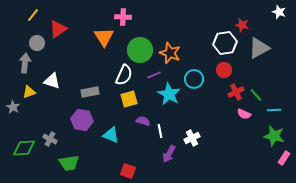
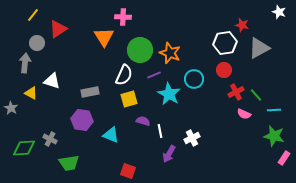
yellow triangle: moved 2 px right, 1 px down; rotated 48 degrees clockwise
gray star: moved 2 px left, 1 px down
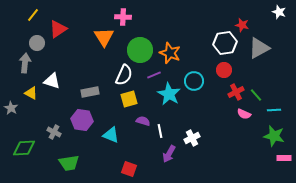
cyan circle: moved 2 px down
gray cross: moved 4 px right, 7 px up
pink rectangle: rotated 56 degrees clockwise
red square: moved 1 px right, 2 px up
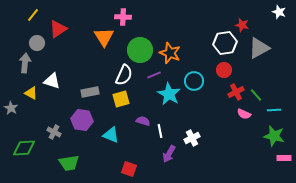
yellow square: moved 8 px left
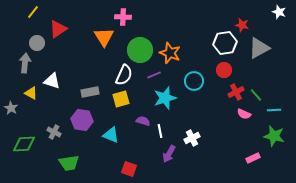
yellow line: moved 3 px up
cyan star: moved 4 px left, 4 px down; rotated 25 degrees clockwise
green diamond: moved 4 px up
pink rectangle: moved 31 px left; rotated 24 degrees counterclockwise
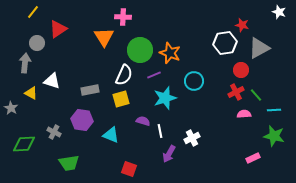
red circle: moved 17 px right
gray rectangle: moved 2 px up
pink semicircle: rotated 152 degrees clockwise
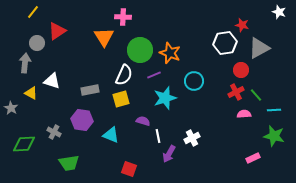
red triangle: moved 1 px left, 2 px down
white line: moved 2 px left, 5 px down
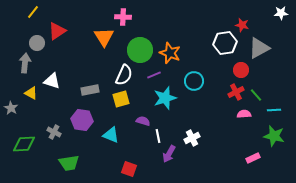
white star: moved 2 px right, 1 px down; rotated 24 degrees counterclockwise
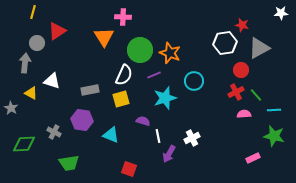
yellow line: rotated 24 degrees counterclockwise
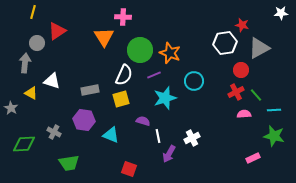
purple hexagon: moved 2 px right
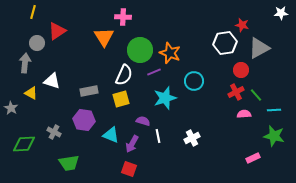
purple line: moved 3 px up
gray rectangle: moved 1 px left, 1 px down
purple arrow: moved 37 px left, 10 px up
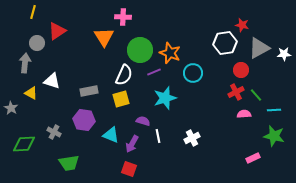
white star: moved 3 px right, 41 px down
cyan circle: moved 1 px left, 8 px up
